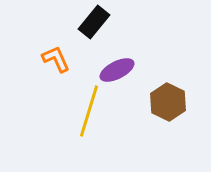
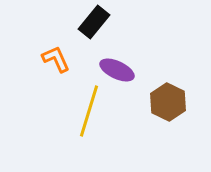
purple ellipse: rotated 52 degrees clockwise
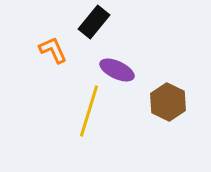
orange L-shape: moved 3 px left, 9 px up
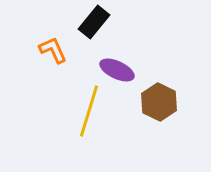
brown hexagon: moved 9 px left
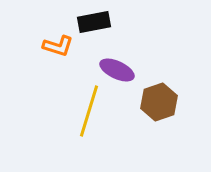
black rectangle: rotated 40 degrees clockwise
orange L-shape: moved 5 px right, 4 px up; rotated 132 degrees clockwise
brown hexagon: rotated 15 degrees clockwise
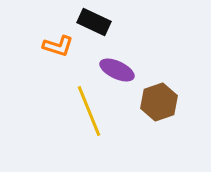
black rectangle: rotated 36 degrees clockwise
yellow line: rotated 39 degrees counterclockwise
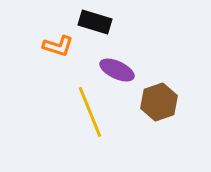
black rectangle: moved 1 px right; rotated 8 degrees counterclockwise
yellow line: moved 1 px right, 1 px down
